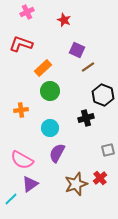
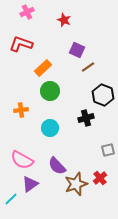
purple semicircle: moved 13 px down; rotated 72 degrees counterclockwise
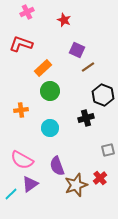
purple semicircle: rotated 24 degrees clockwise
brown star: moved 1 px down
cyan line: moved 5 px up
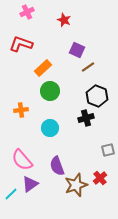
black hexagon: moved 6 px left, 1 px down
pink semicircle: rotated 20 degrees clockwise
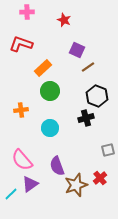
pink cross: rotated 24 degrees clockwise
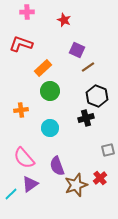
pink semicircle: moved 2 px right, 2 px up
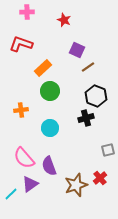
black hexagon: moved 1 px left
purple semicircle: moved 8 px left
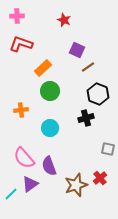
pink cross: moved 10 px left, 4 px down
black hexagon: moved 2 px right, 2 px up
gray square: moved 1 px up; rotated 24 degrees clockwise
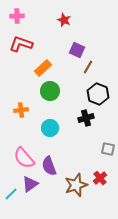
brown line: rotated 24 degrees counterclockwise
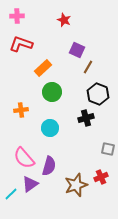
green circle: moved 2 px right, 1 px down
purple semicircle: rotated 144 degrees counterclockwise
red cross: moved 1 px right, 1 px up; rotated 16 degrees clockwise
